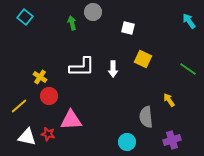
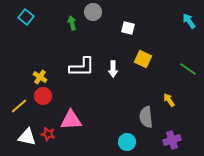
cyan square: moved 1 px right
red circle: moved 6 px left
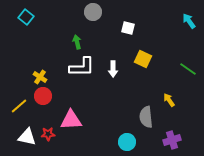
green arrow: moved 5 px right, 19 px down
red star: rotated 16 degrees counterclockwise
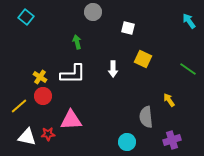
white L-shape: moved 9 px left, 7 px down
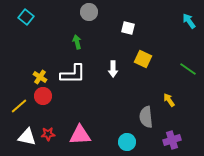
gray circle: moved 4 px left
pink triangle: moved 9 px right, 15 px down
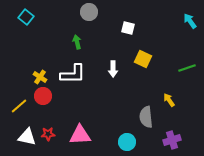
cyan arrow: moved 1 px right
green line: moved 1 px left, 1 px up; rotated 54 degrees counterclockwise
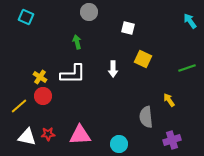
cyan square: rotated 14 degrees counterclockwise
cyan circle: moved 8 px left, 2 px down
